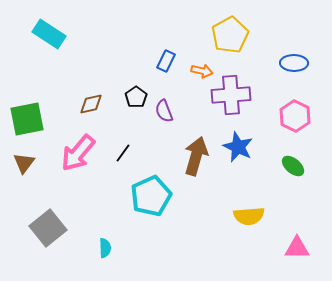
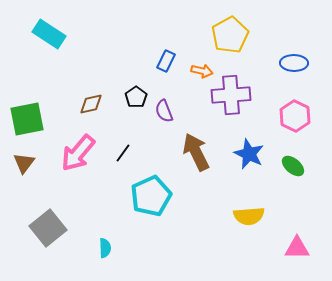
blue star: moved 11 px right, 7 px down
brown arrow: moved 4 px up; rotated 42 degrees counterclockwise
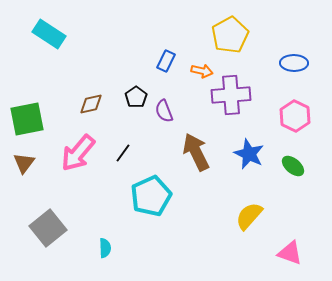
yellow semicircle: rotated 136 degrees clockwise
pink triangle: moved 7 px left, 5 px down; rotated 20 degrees clockwise
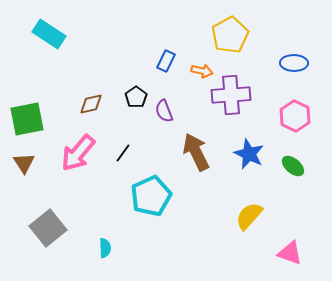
brown triangle: rotated 10 degrees counterclockwise
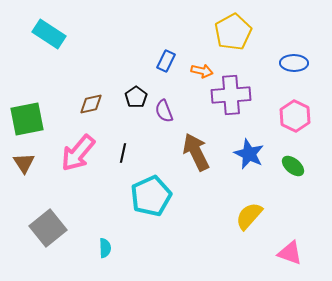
yellow pentagon: moved 3 px right, 3 px up
black line: rotated 24 degrees counterclockwise
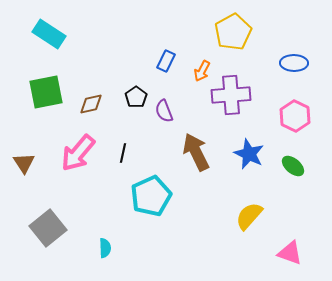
orange arrow: rotated 105 degrees clockwise
green square: moved 19 px right, 27 px up
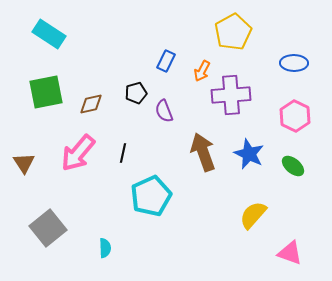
black pentagon: moved 4 px up; rotated 20 degrees clockwise
brown arrow: moved 7 px right; rotated 6 degrees clockwise
yellow semicircle: moved 4 px right, 1 px up
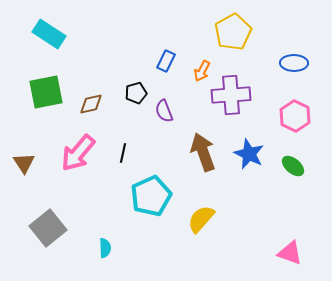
yellow semicircle: moved 52 px left, 4 px down
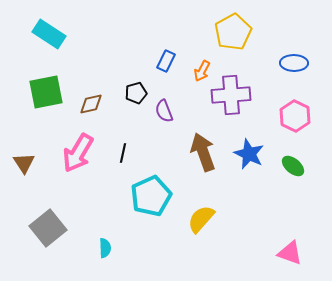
pink arrow: rotated 9 degrees counterclockwise
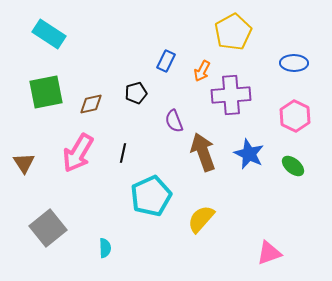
purple semicircle: moved 10 px right, 10 px down
pink triangle: moved 21 px left; rotated 40 degrees counterclockwise
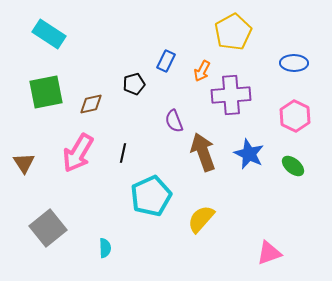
black pentagon: moved 2 px left, 9 px up
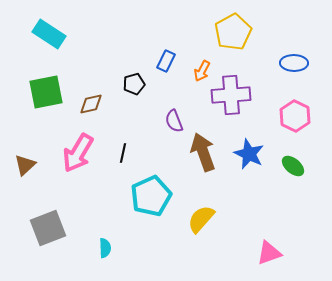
brown triangle: moved 1 px right, 2 px down; rotated 20 degrees clockwise
gray square: rotated 18 degrees clockwise
